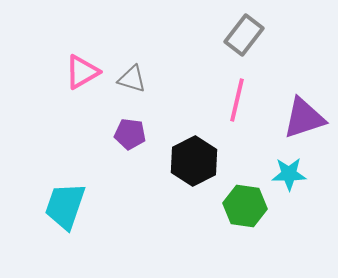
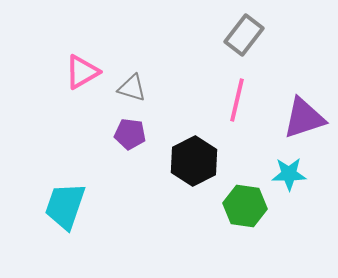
gray triangle: moved 9 px down
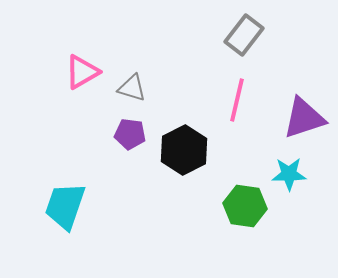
black hexagon: moved 10 px left, 11 px up
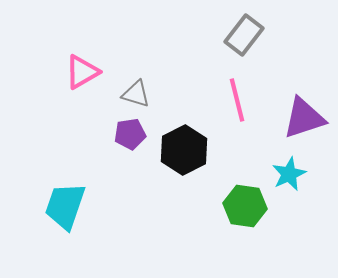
gray triangle: moved 4 px right, 6 px down
pink line: rotated 27 degrees counterclockwise
purple pentagon: rotated 16 degrees counterclockwise
cyan star: rotated 24 degrees counterclockwise
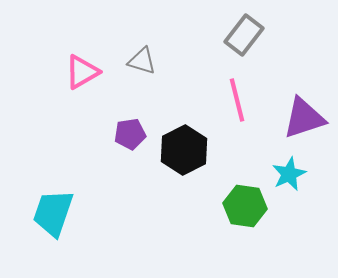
gray triangle: moved 6 px right, 33 px up
cyan trapezoid: moved 12 px left, 7 px down
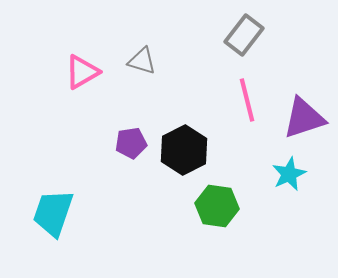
pink line: moved 10 px right
purple pentagon: moved 1 px right, 9 px down
green hexagon: moved 28 px left
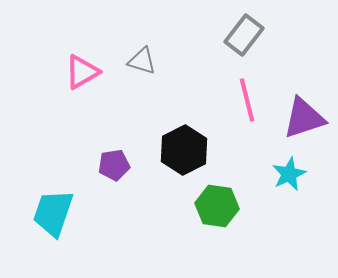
purple pentagon: moved 17 px left, 22 px down
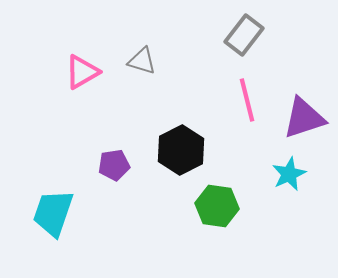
black hexagon: moved 3 px left
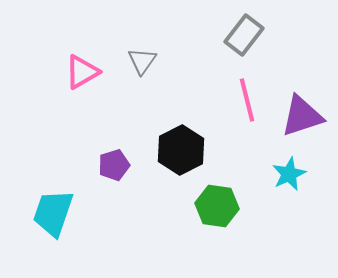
gray triangle: rotated 48 degrees clockwise
purple triangle: moved 2 px left, 2 px up
purple pentagon: rotated 8 degrees counterclockwise
